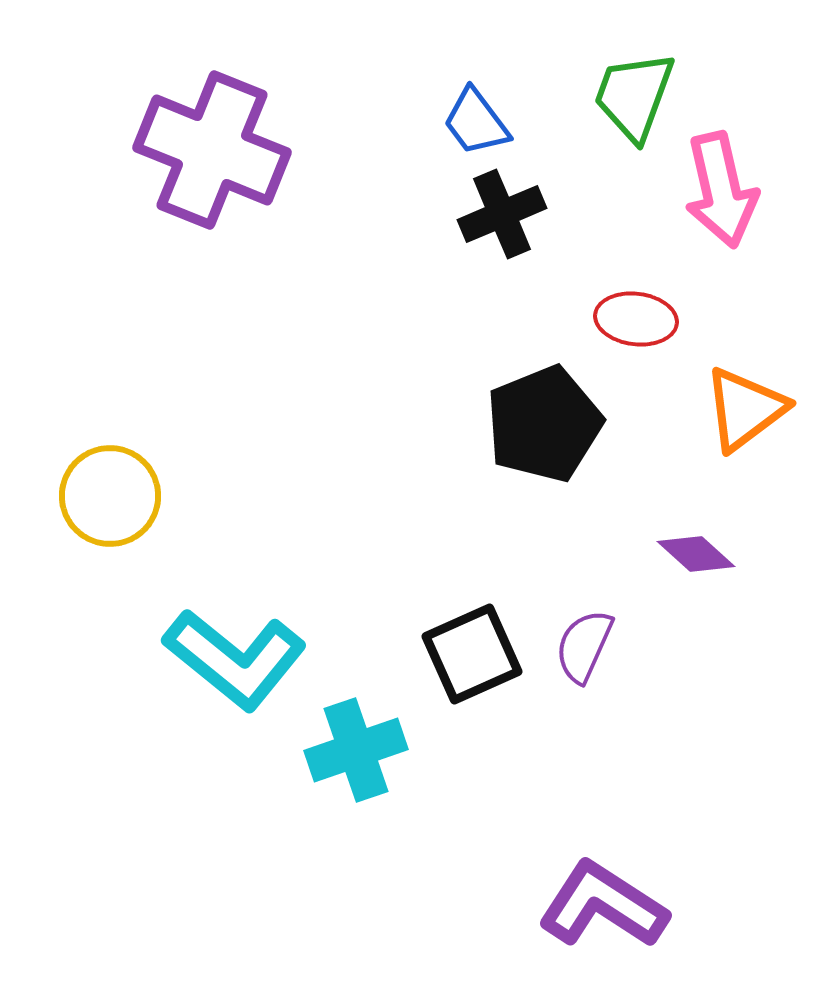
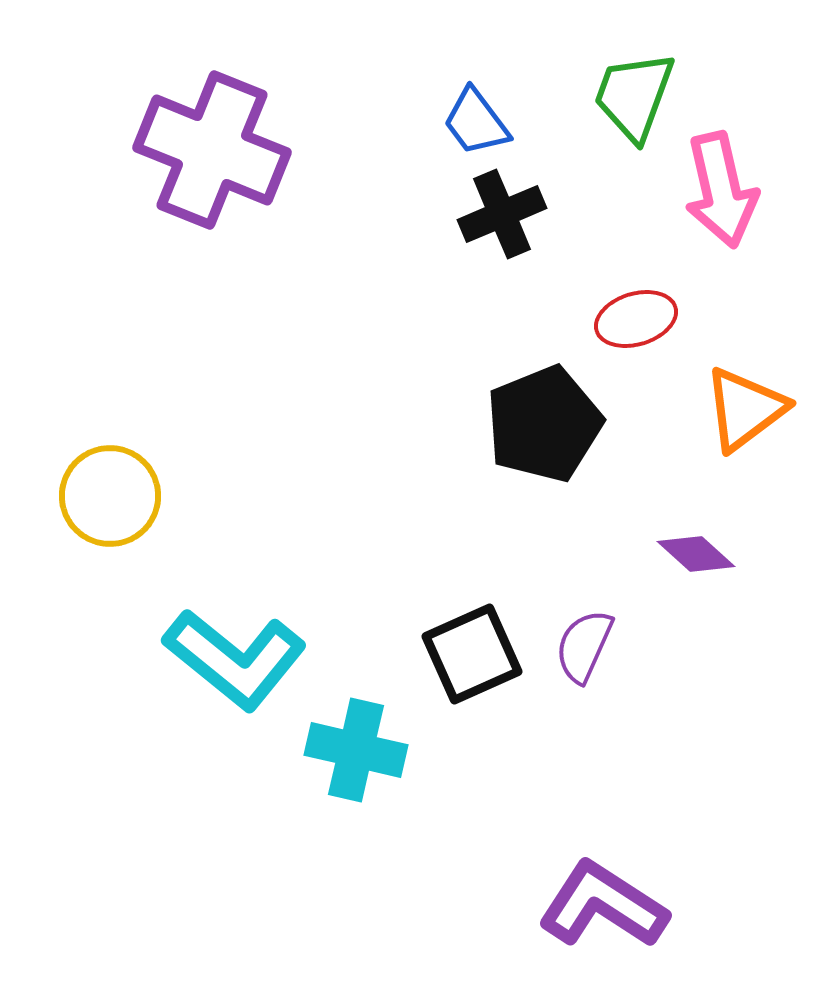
red ellipse: rotated 24 degrees counterclockwise
cyan cross: rotated 32 degrees clockwise
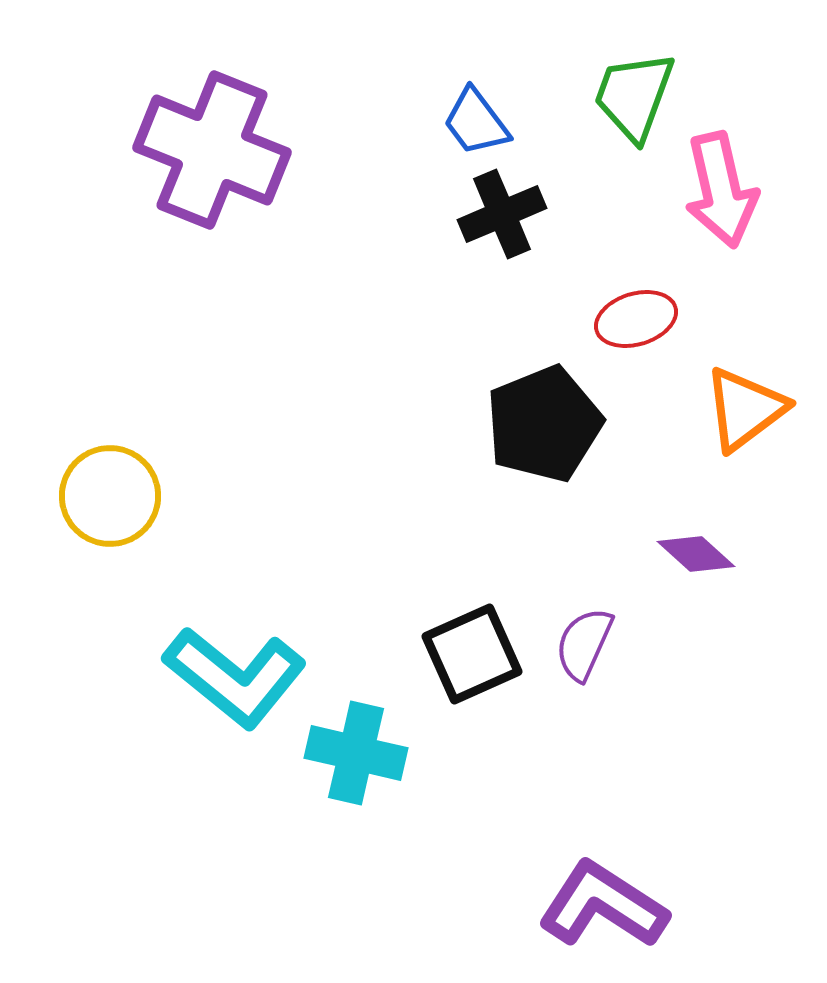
purple semicircle: moved 2 px up
cyan L-shape: moved 18 px down
cyan cross: moved 3 px down
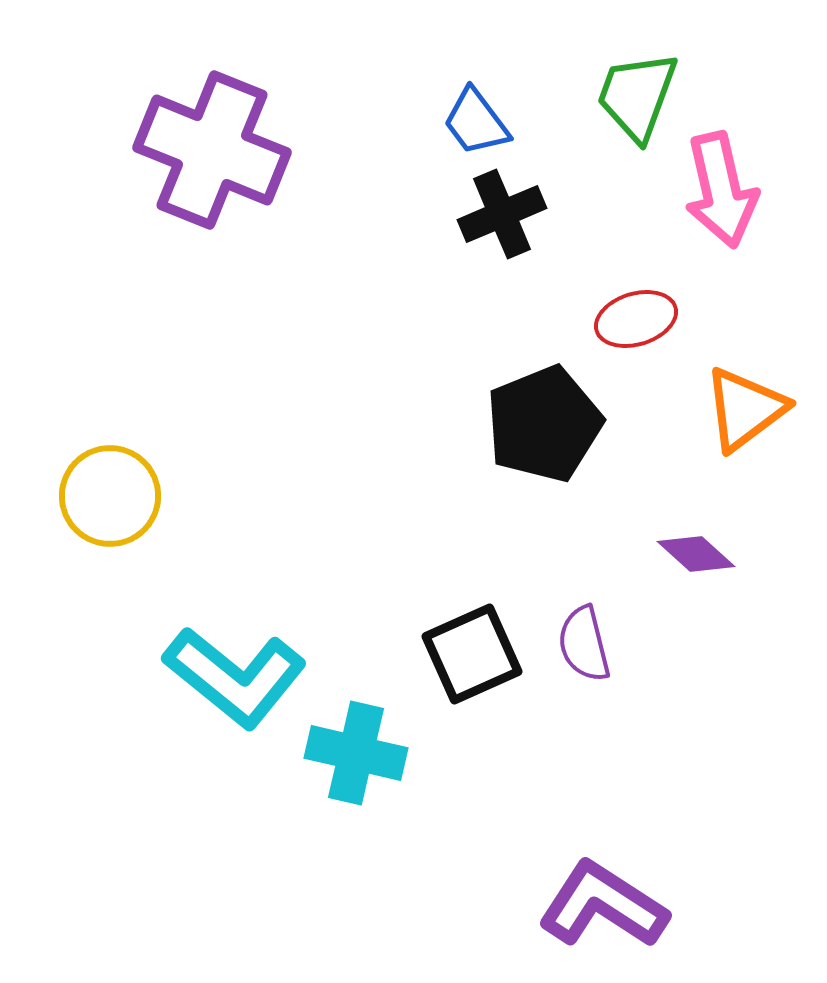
green trapezoid: moved 3 px right
purple semicircle: rotated 38 degrees counterclockwise
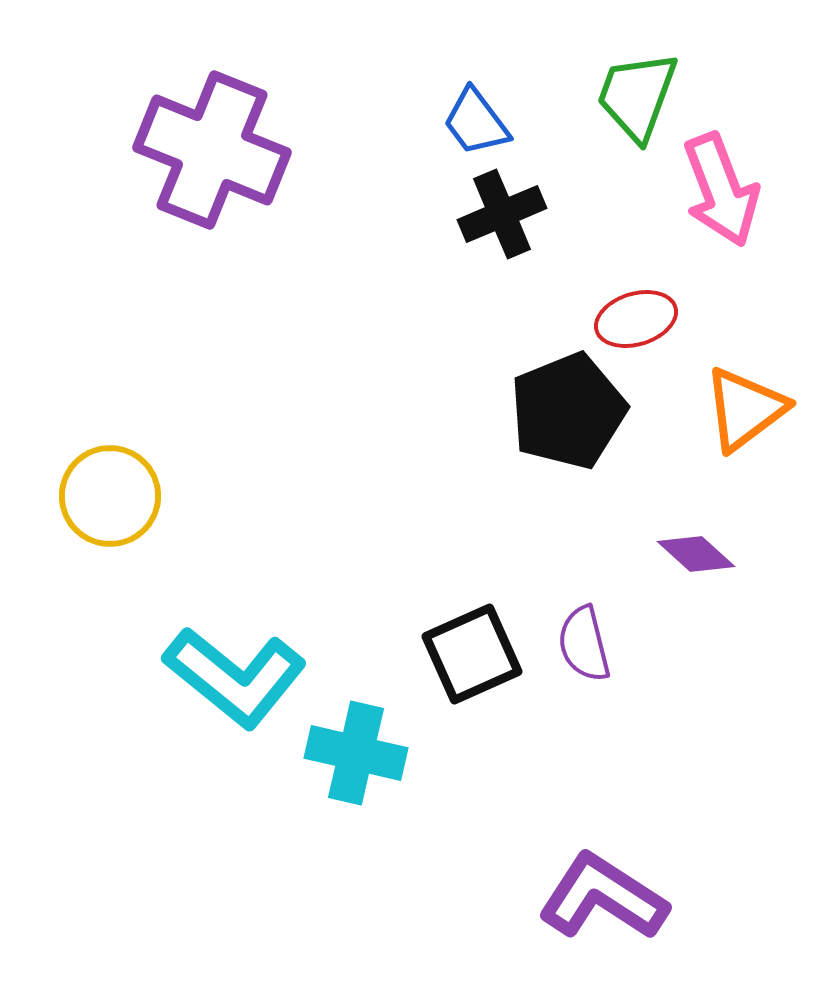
pink arrow: rotated 8 degrees counterclockwise
black pentagon: moved 24 px right, 13 px up
purple L-shape: moved 8 px up
